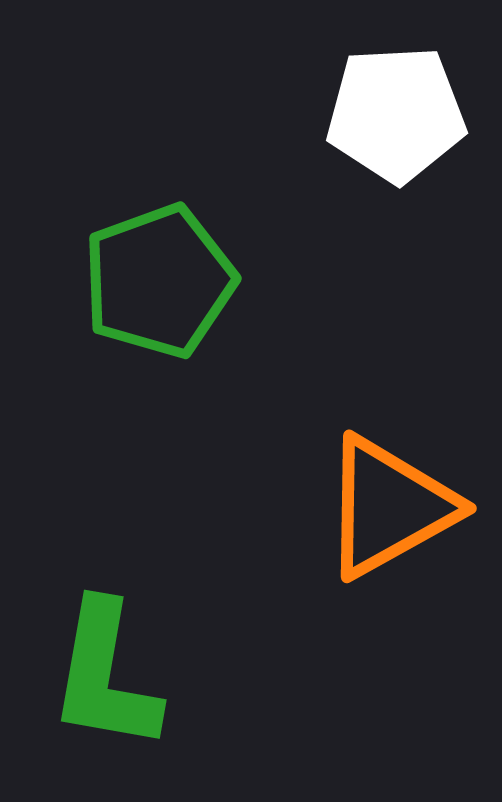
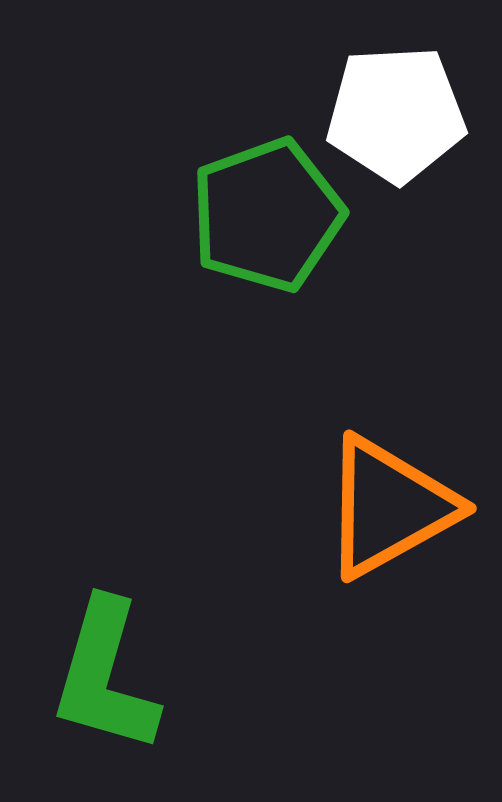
green pentagon: moved 108 px right, 66 px up
green L-shape: rotated 6 degrees clockwise
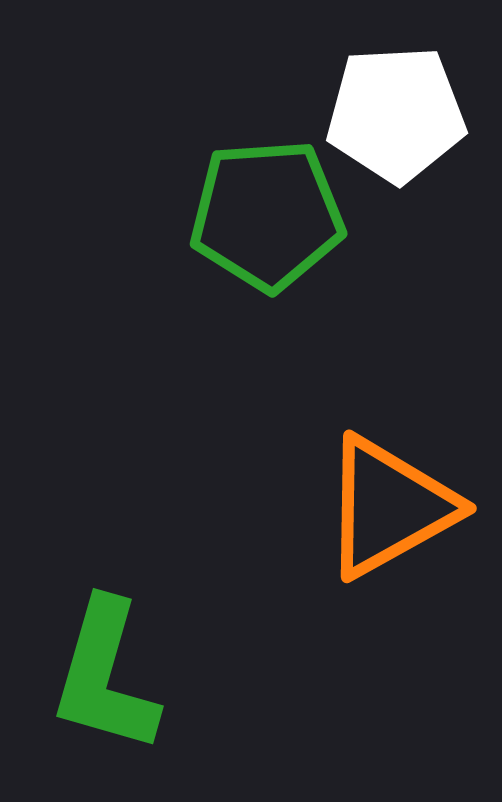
green pentagon: rotated 16 degrees clockwise
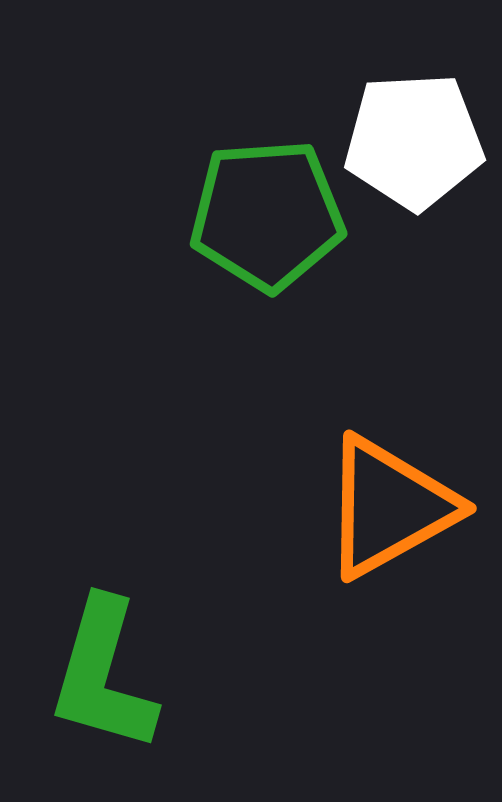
white pentagon: moved 18 px right, 27 px down
green L-shape: moved 2 px left, 1 px up
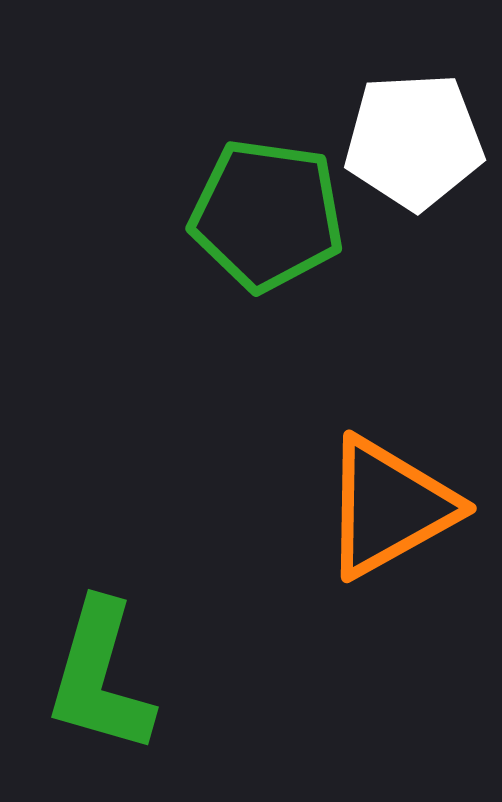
green pentagon: rotated 12 degrees clockwise
green L-shape: moved 3 px left, 2 px down
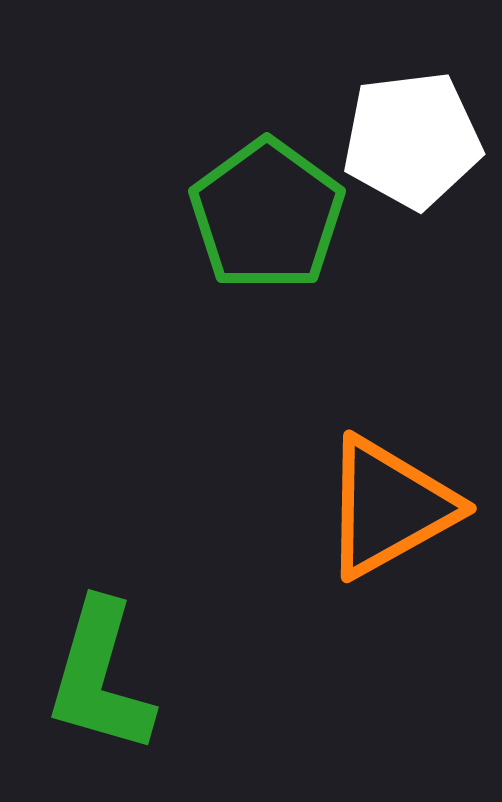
white pentagon: moved 2 px left, 1 px up; rotated 4 degrees counterclockwise
green pentagon: rotated 28 degrees clockwise
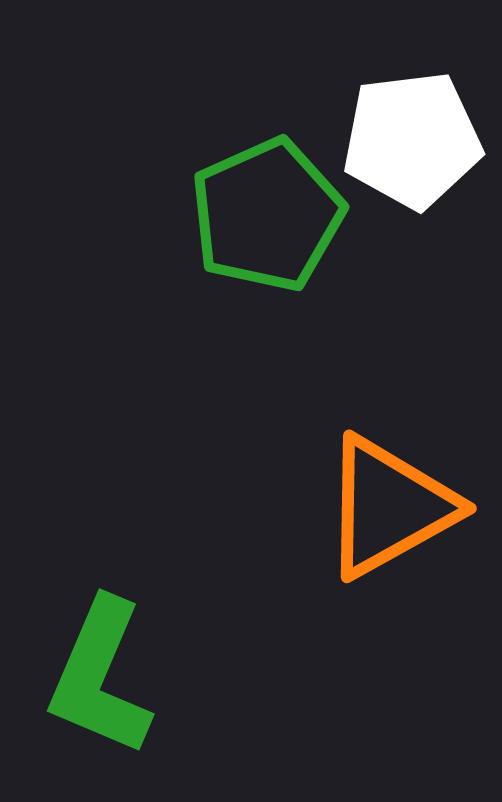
green pentagon: rotated 12 degrees clockwise
green L-shape: rotated 7 degrees clockwise
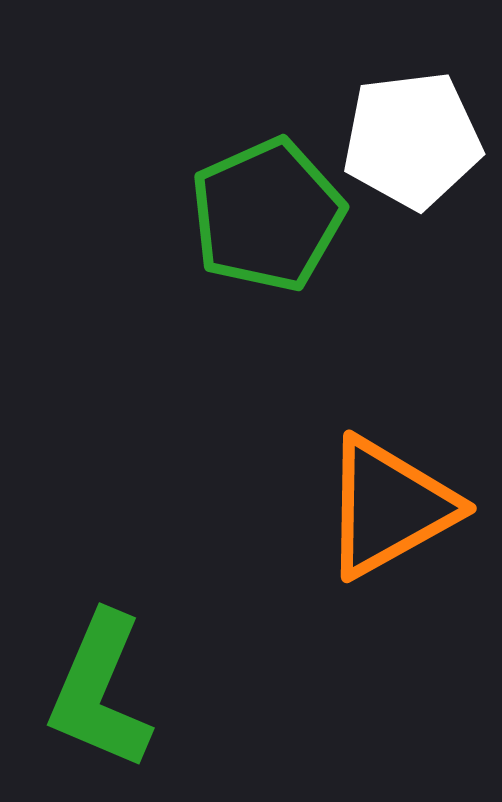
green L-shape: moved 14 px down
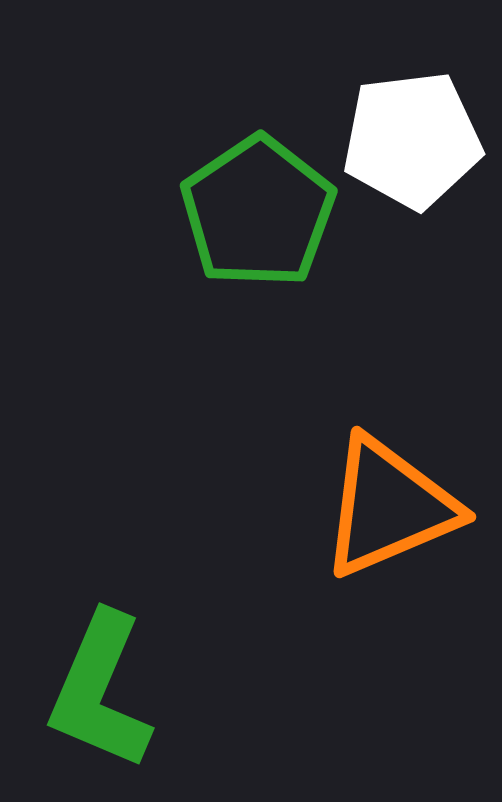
green pentagon: moved 9 px left, 3 px up; rotated 10 degrees counterclockwise
orange triangle: rotated 6 degrees clockwise
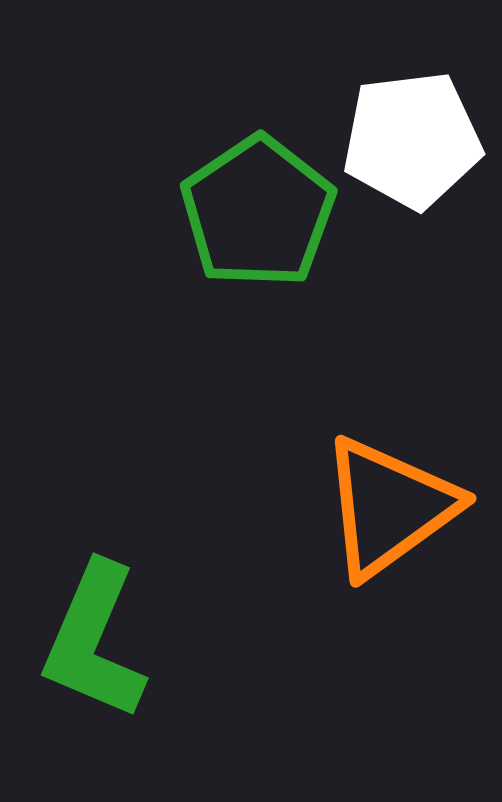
orange triangle: rotated 13 degrees counterclockwise
green L-shape: moved 6 px left, 50 px up
